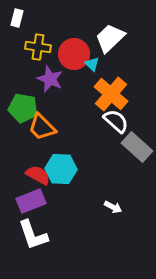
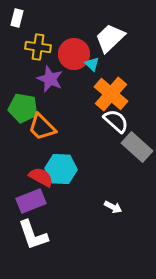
red semicircle: moved 3 px right, 2 px down
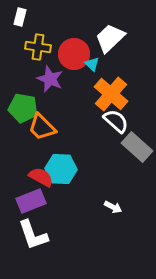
white rectangle: moved 3 px right, 1 px up
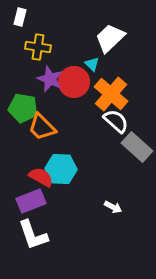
red circle: moved 28 px down
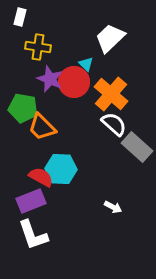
cyan triangle: moved 6 px left
white semicircle: moved 2 px left, 3 px down
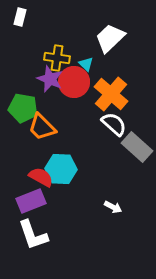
yellow cross: moved 19 px right, 11 px down
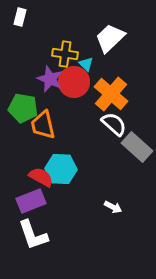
yellow cross: moved 8 px right, 4 px up
orange trapezoid: moved 1 px right, 2 px up; rotated 32 degrees clockwise
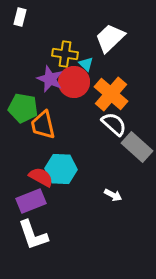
white arrow: moved 12 px up
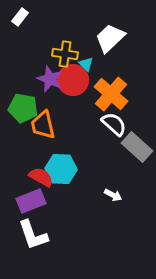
white rectangle: rotated 24 degrees clockwise
red circle: moved 1 px left, 2 px up
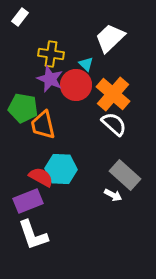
yellow cross: moved 14 px left
red circle: moved 3 px right, 5 px down
orange cross: moved 2 px right
gray rectangle: moved 12 px left, 28 px down
purple rectangle: moved 3 px left
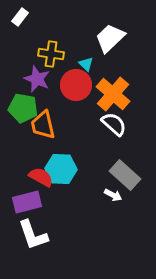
purple star: moved 13 px left
purple rectangle: moved 1 px left, 1 px down; rotated 8 degrees clockwise
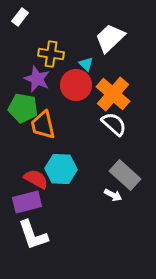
red semicircle: moved 5 px left, 2 px down
